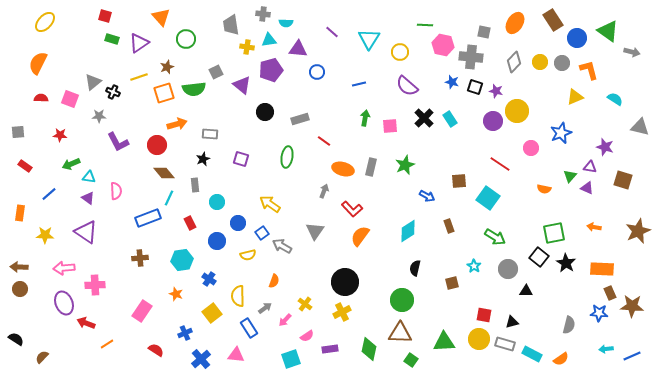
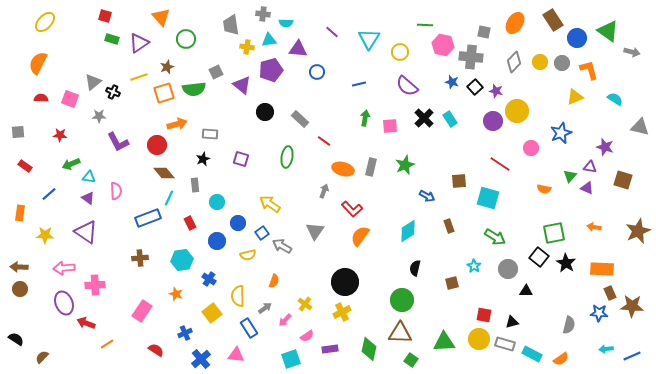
black square at (475, 87): rotated 28 degrees clockwise
gray rectangle at (300, 119): rotated 60 degrees clockwise
cyan square at (488, 198): rotated 20 degrees counterclockwise
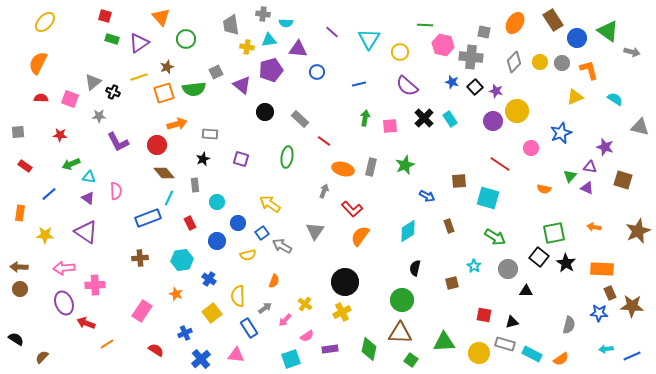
yellow circle at (479, 339): moved 14 px down
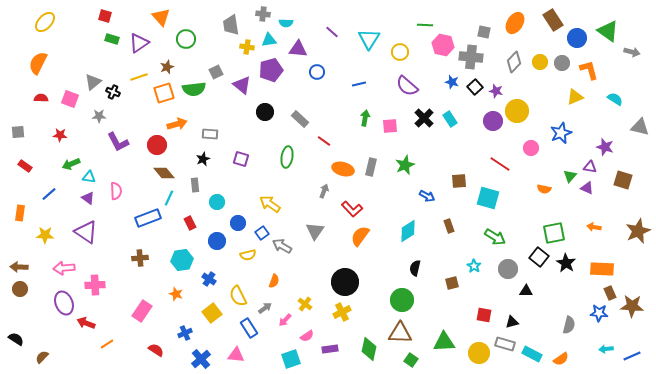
yellow semicircle at (238, 296): rotated 25 degrees counterclockwise
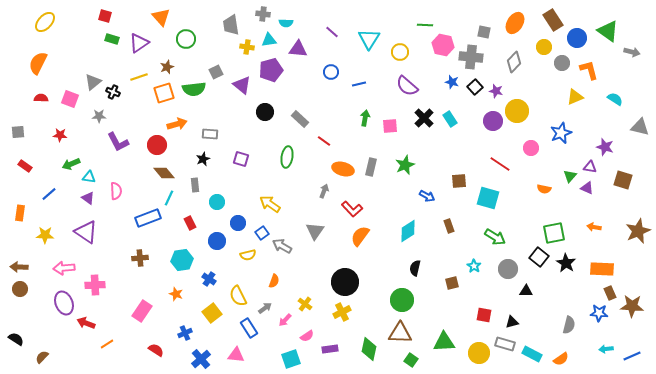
yellow circle at (540, 62): moved 4 px right, 15 px up
blue circle at (317, 72): moved 14 px right
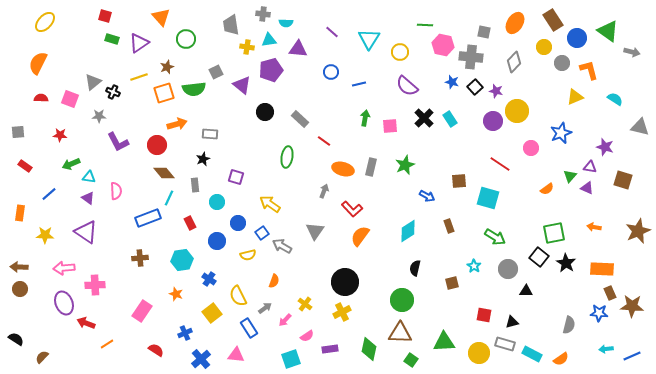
purple square at (241, 159): moved 5 px left, 18 px down
orange semicircle at (544, 189): moved 3 px right; rotated 48 degrees counterclockwise
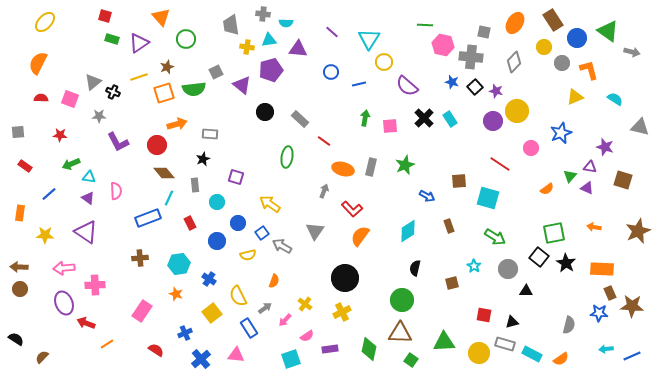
yellow circle at (400, 52): moved 16 px left, 10 px down
cyan hexagon at (182, 260): moved 3 px left, 4 px down
black circle at (345, 282): moved 4 px up
